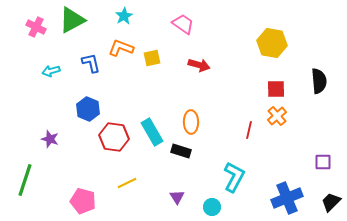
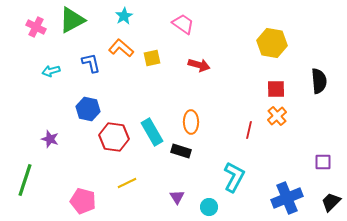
orange L-shape: rotated 20 degrees clockwise
blue hexagon: rotated 10 degrees counterclockwise
cyan circle: moved 3 px left
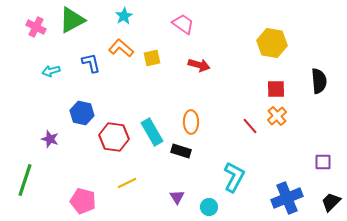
blue hexagon: moved 6 px left, 4 px down
red line: moved 1 px right, 4 px up; rotated 54 degrees counterclockwise
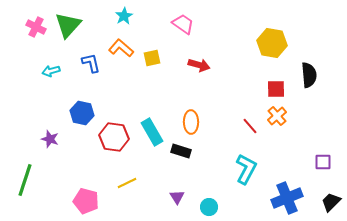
green triangle: moved 4 px left, 5 px down; rotated 20 degrees counterclockwise
black semicircle: moved 10 px left, 6 px up
cyan L-shape: moved 12 px right, 8 px up
pink pentagon: moved 3 px right
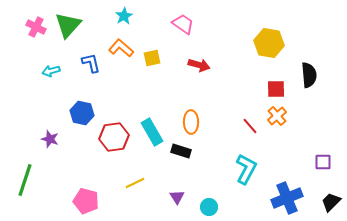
yellow hexagon: moved 3 px left
red hexagon: rotated 16 degrees counterclockwise
yellow line: moved 8 px right
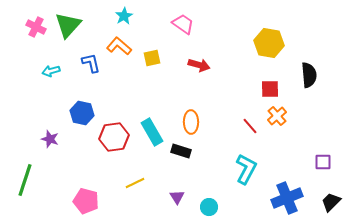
orange L-shape: moved 2 px left, 2 px up
red square: moved 6 px left
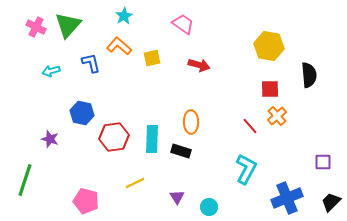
yellow hexagon: moved 3 px down
cyan rectangle: moved 7 px down; rotated 32 degrees clockwise
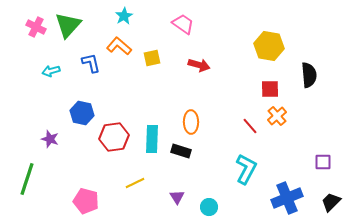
green line: moved 2 px right, 1 px up
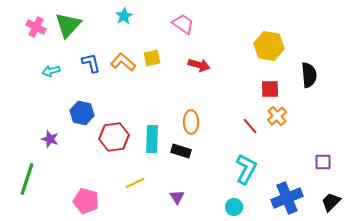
orange L-shape: moved 4 px right, 16 px down
cyan circle: moved 25 px right
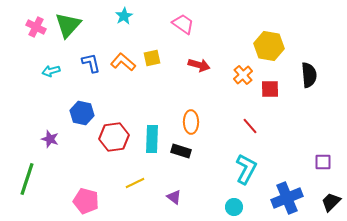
orange cross: moved 34 px left, 41 px up
purple triangle: moved 3 px left; rotated 21 degrees counterclockwise
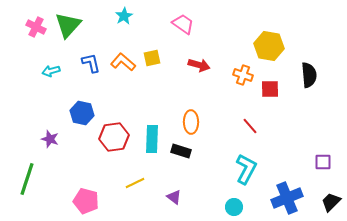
orange cross: rotated 30 degrees counterclockwise
